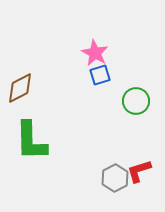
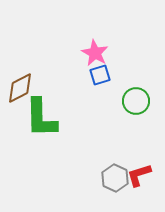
green L-shape: moved 10 px right, 23 px up
red L-shape: moved 4 px down
gray hexagon: rotated 8 degrees counterclockwise
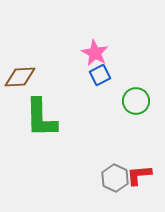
blue square: rotated 10 degrees counterclockwise
brown diamond: moved 11 px up; rotated 24 degrees clockwise
red L-shape: rotated 12 degrees clockwise
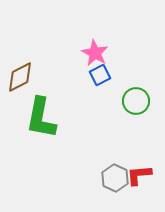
brown diamond: rotated 24 degrees counterclockwise
green L-shape: rotated 12 degrees clockwise
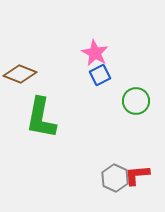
brown diamond: moved 3 px up; rotated 48 degrees clockwise
red L-shape: moved 2 px left
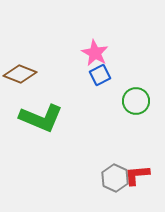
green L-shape: rotated 78 degrees counterclockwise
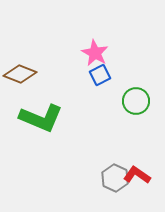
red L-shape: rotated 40 degrees clockwise
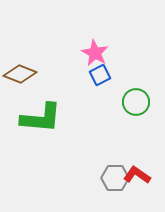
green circle: moved 1 px down
green L-shape: rotated 18 degrees counterclockwise
gray hexagon: rotated 24 degrees counterclockwise
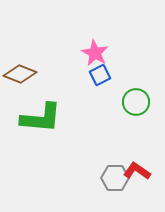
red L-shape: moved 4 px up
